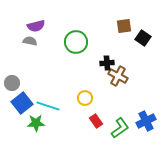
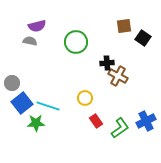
purple semicircle: moved 1 px right
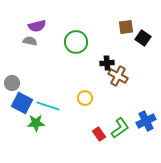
brown square: moved 2 px right, 1 px down
blue square: rotated 25 degrees counterclockwise
red rectangle: moved 3 px right, 13 px down
